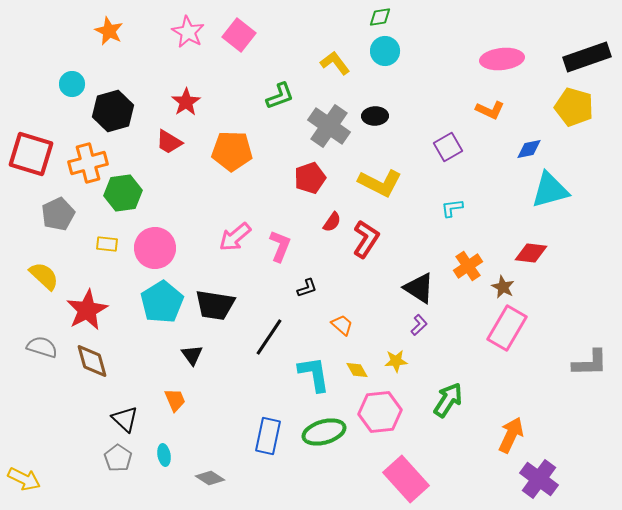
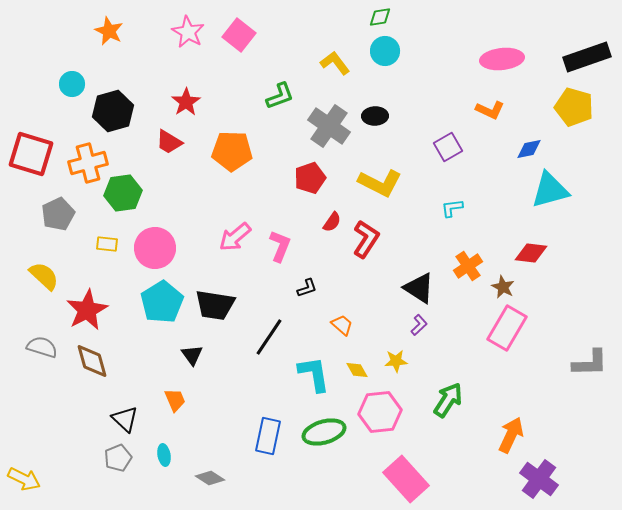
gray pentagon at (118, 458): rotated 16 degrees clockwise
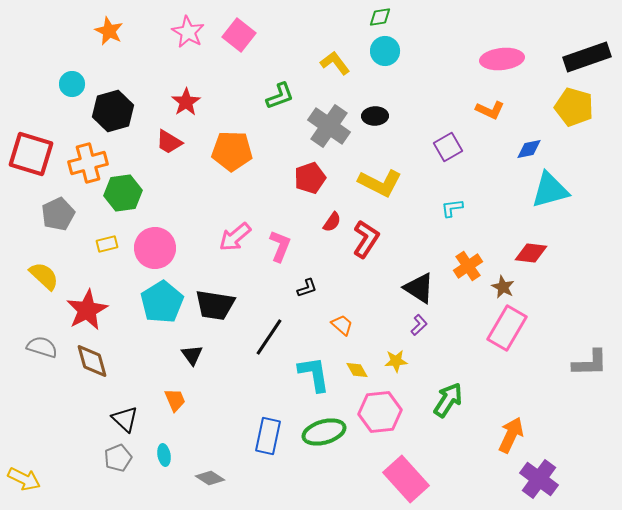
yellow rectangle at (107, 244): rotated 20 degrees counterclockwise
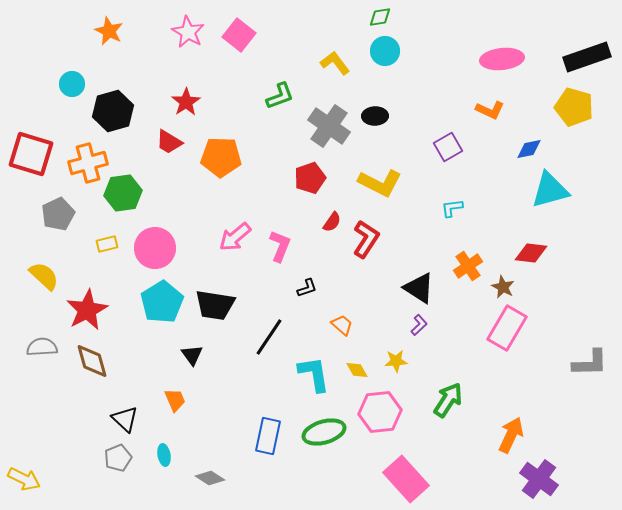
orange pentagon at (232, 151): moved 11 px left, 6 px down
gray semicircle at (42, 347): rotated 20 degrees counterclockwise
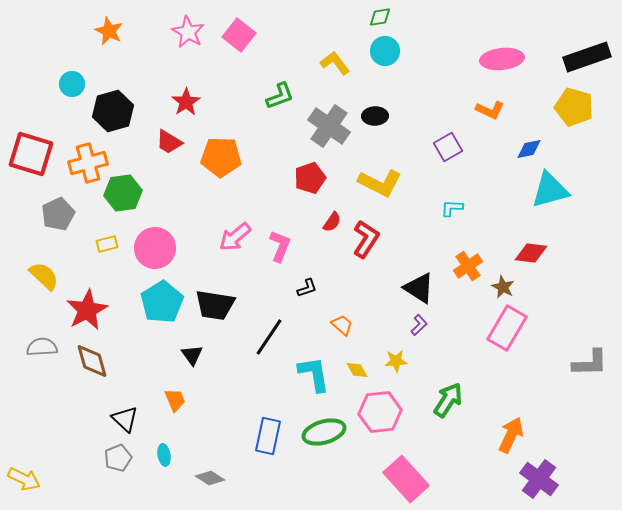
cyan L-shape at (452, 208): rotated 10 degrees clockwise
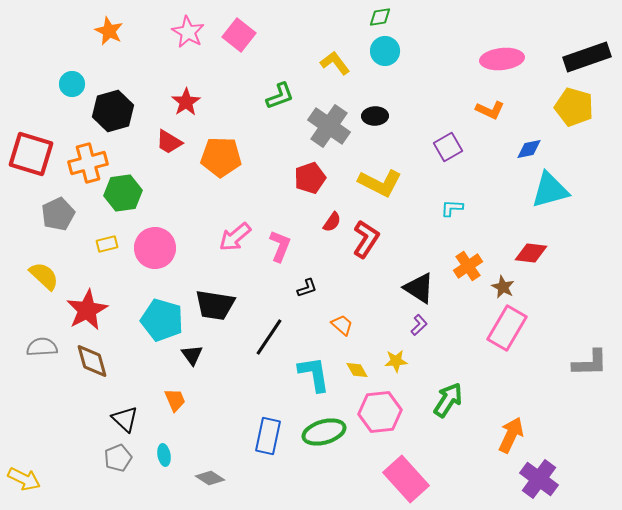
cyan pentagon at (162, 302): moved 18 px down; rotated 24 degrees counterclockwise
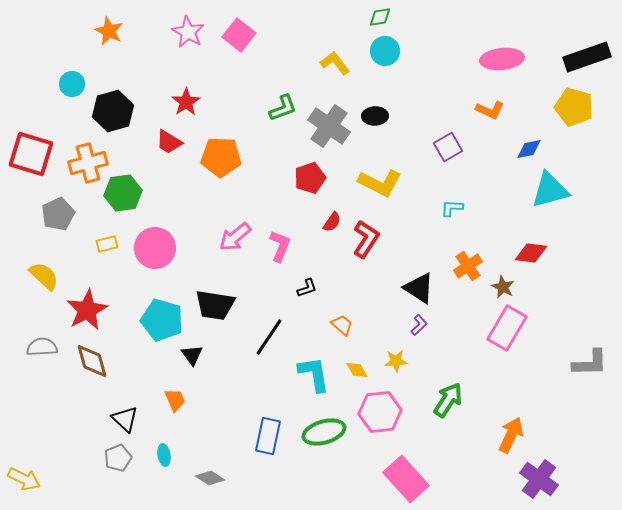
green L-shape at (280, 96): moved 3 px right, 12 px down
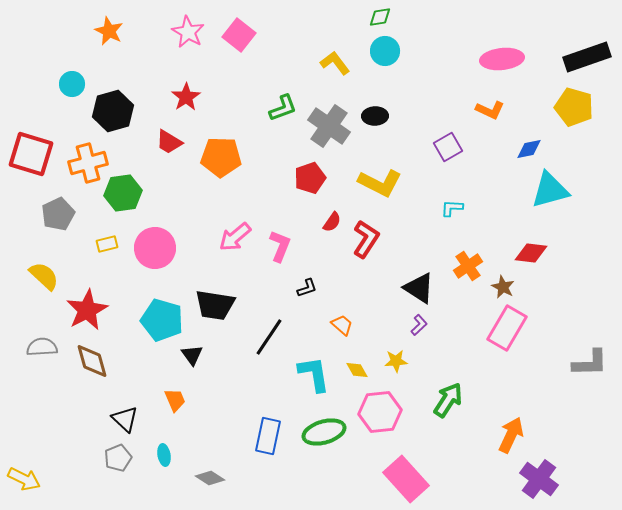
red star at (186, 102): moved 5 px up
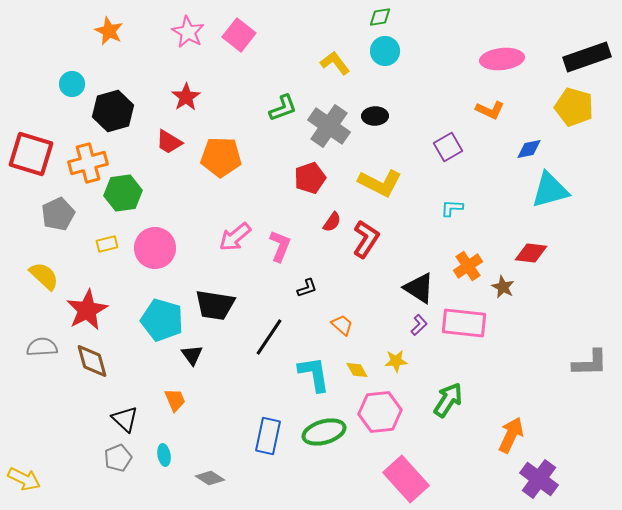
pink rectangle at (507, 328): moved 43 px left, 5 px up; rotated 66 degrees clockwise
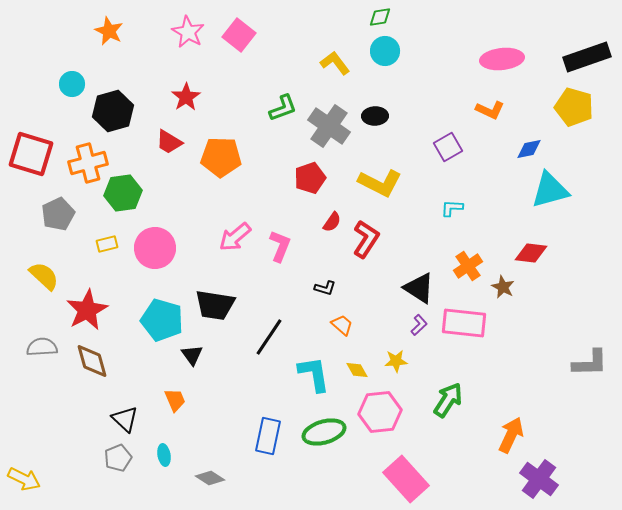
black L-shape at (307, 288): moved 18 px right; rotated 35 degrees clockwise
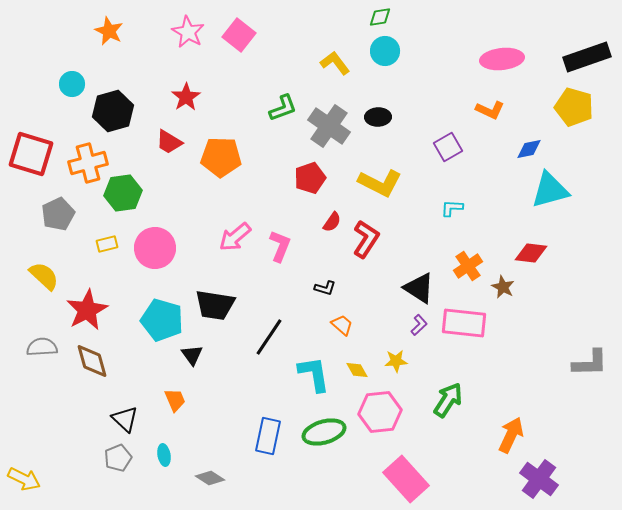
black ellipse at (375, 116): moved 3 px right, 1 px down
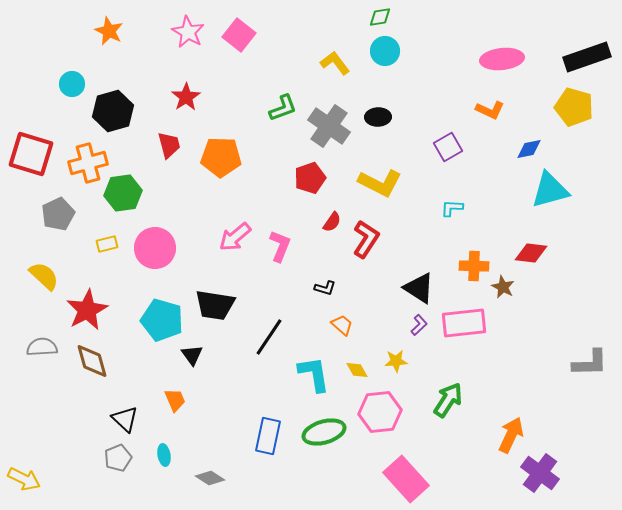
red trapezoid at (169, 142): moved 3 px down; rotated 136 degrees counterclockwise
orange cross at (468, 266): moved 6 px right; rotated 36 degrees clockwise
pink rectangle at (464, 323): rotated 12 degrees counterclockwise
purple cross at (539, 479): moved 1 px right, 6 px up
